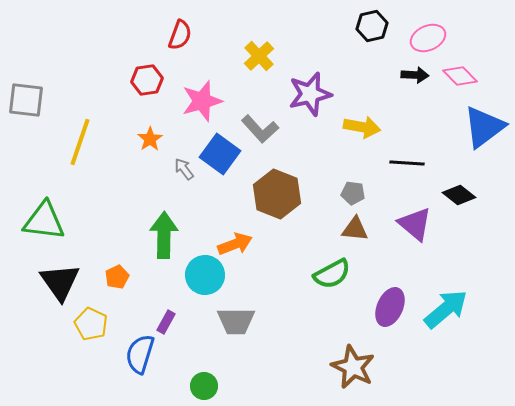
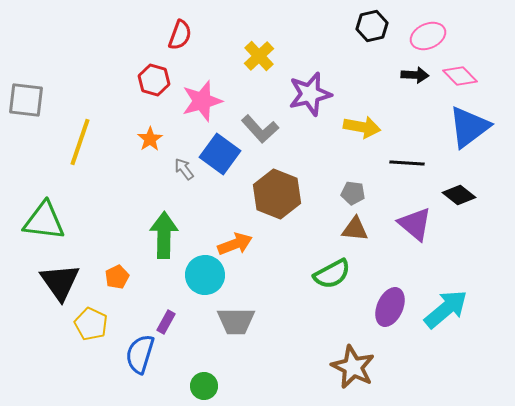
pink ellipse: moved 2 px up
red hexagon: moved 7 px right; rotated 24 degrees clockwise
blue triangle: moved 15 px left
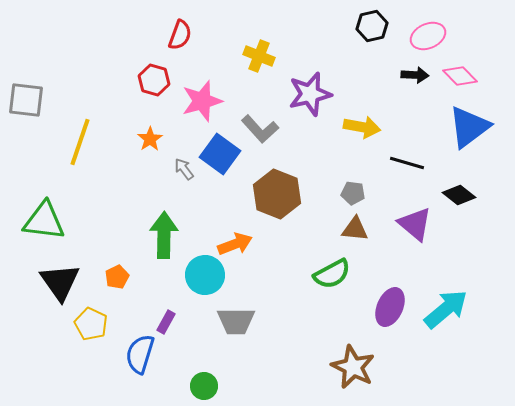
yellow cross: rotated 24 degrees counterclockwise
black line: rotated 12 degrees clockwise
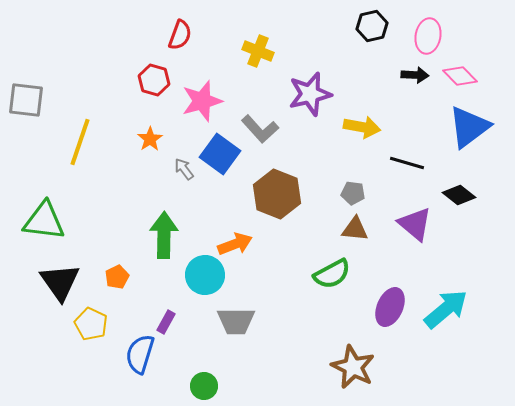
pink ellipse: rotated 56 degrees counterclockwise
yellow cross: moved 1 px left, 5 px up
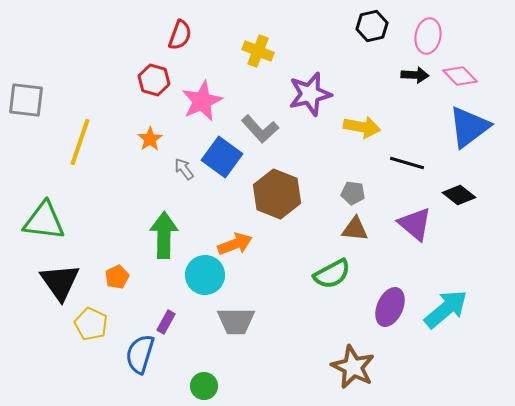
pink star: rotated 9 degrees counterclockwise
blue square: moved 2 px right, 3 px down
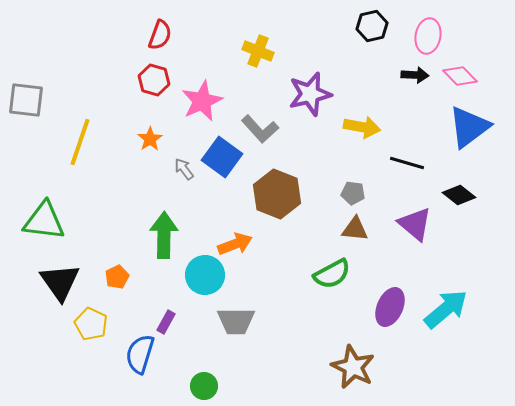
red semicircle: moved 20 px left
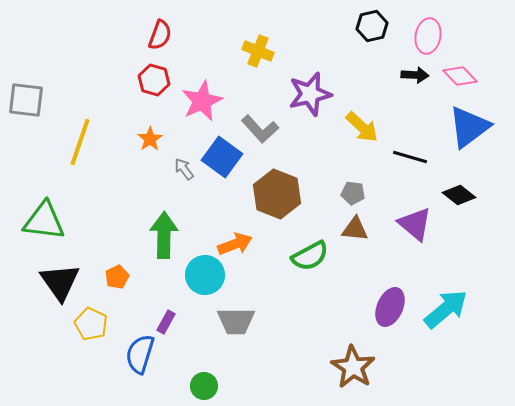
yellow arrow: rotated 33 degrees clockwise
black line: moved 3 px right, 6 px up
green semicircle: moved 22 px left, 18 px up
brown star: rotated 6 degrees clockwise
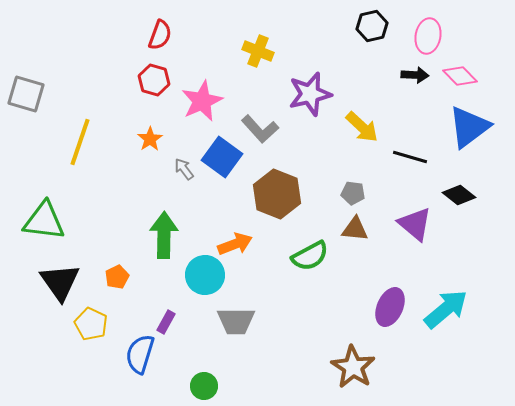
gray square: moved 6 px up; rotated 9 degrees clockwise
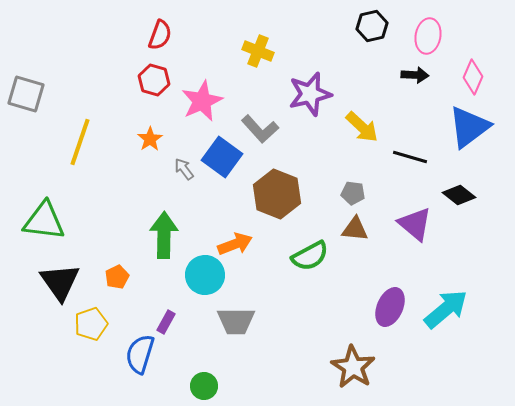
pink diamond: moved 13 px right, 1 px down; rotated 68 degrees clockwise
yellow pentagon: rotated 28 degrees clockwise
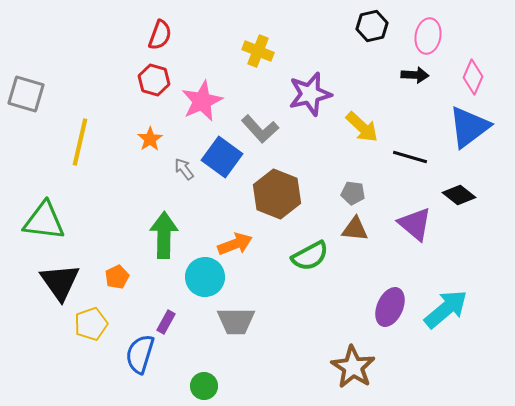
yellow line: rotated 6 degrees counterclockwise
cyan circle: moved 2 px down
